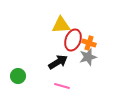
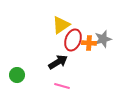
yellow triangle: rotated 30 degrees counterclockwise
orange cross: rotated 16 degrees counterclockwise
gray star: moved 15 px right, 18 px up
green circle: moved 1 px left, 1 px up
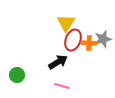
yellow triangle: moved 5 px right, 2 px up; rotated 24 degrees counterclockwise
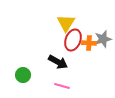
black arrow: rotated 60 degrees clockwise
green circle: moved 6 px right
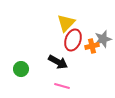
yellow triangle: rotated 12 degrees clockwise
orange cross: moved 3 px right, 3 px down; rotated 16 degrees counterclockwise
green circle: moved 2 px left, 6 px up
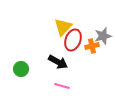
yellow triangle: moved 3 px left, 4 px down
gray star: moved 3 px up
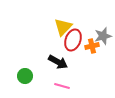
green circle: moved 4 px right, 7 px down
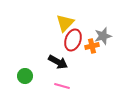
yellow triangle: moved 2 px right, 4 px up
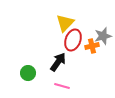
black arrow: rotated 84 degrees counterclockwise
green circle: moved 3 px right, 3 px up
